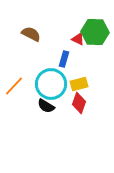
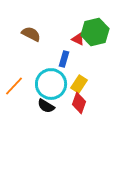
green hexagon: rotated 16 degrees counterclockwise
yellow rectangle: rotated 42 degrees counterclockwise
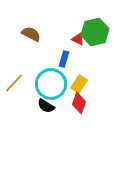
orange line: moved 3 px up
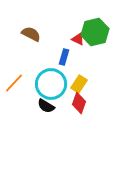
blue rectangle: moved 2 px up
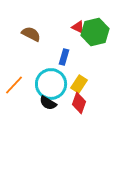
red triangle: moved 12 px up
orange line: moved 2 px down
black semicircle: moved 2 px right, 3 px up
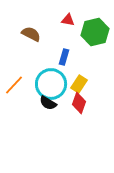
red triangle: moved 10 px left, 7 px up; rotated 16 degrees counterclockwise
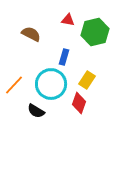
yellow rectangle: moved 8 px right, 4 px up
black semicircle: moved 12 px left, 8 px down
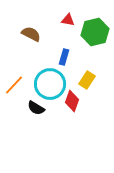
cyan circle: moved 1 px left
red diamond: moved 7 px left, 2 px up
black semicircle: moved 3 px up
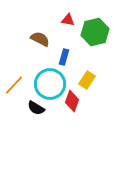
brown semicircle: moved 9 px right, 5 px down
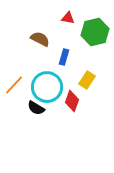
red triangle: moved 2 px up
cyan circle: moved 3 px left, 3 px down
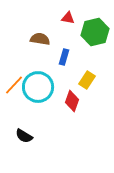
brown semicircle: rotated 18 degrees counterclockwise
cyan circle: moved 9 px left
black semicircle: moved 12 px left, 28 px down
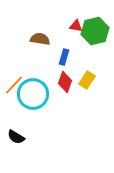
red triangle: moved 8 px right, 8 px down
green hexagon: moved 1 px up
cyan circle: moved 5 px left, 7 px down
red diamond: moved 7 px left, 19 px up
black semicircle: moved 8 px left, 1 px down
